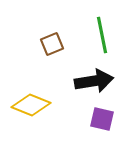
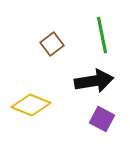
brown square: rotated 15 degrees counterclockwise
purple square: rotated 15 degrees clockwise
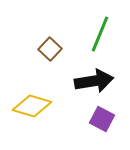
green line: moved 2 px left, 1 px up; rotated 33 degrees clockwise
brown square: moved 2 px left, 5 px down; rotated 10 degrees counterclockwise
yellow diamond: moved 1 px right, 1 px down; rotated 6 degrees counterclockwise
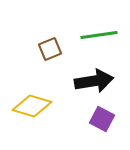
green line: moved 1 px left, 1 px down; rotated 60 degrees clockwise
brown square: rotated 25 degrees clockwise
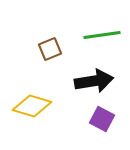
green line: moved 3 px right
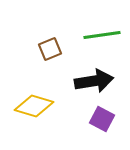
yellow diamond: moved 2 px right
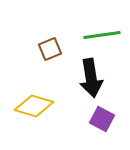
black arrow: moved 3 px left, 3 px up; rotated 90 degrees clockwise
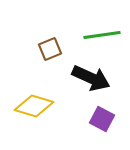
black arrow: rotated 57 degrees counterclockwise
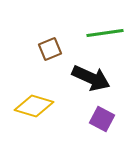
green line: moved 3 px right, 2 px up
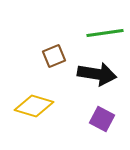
brown square: moved 4 px right, 7 px down
black arrow: moved 6 px right, 4 px up; rotated 15 degrees counterclockwise
